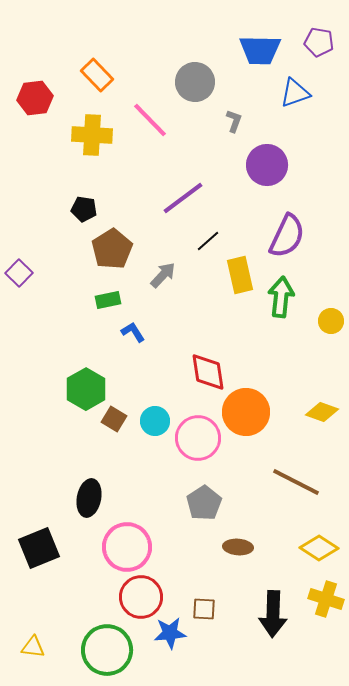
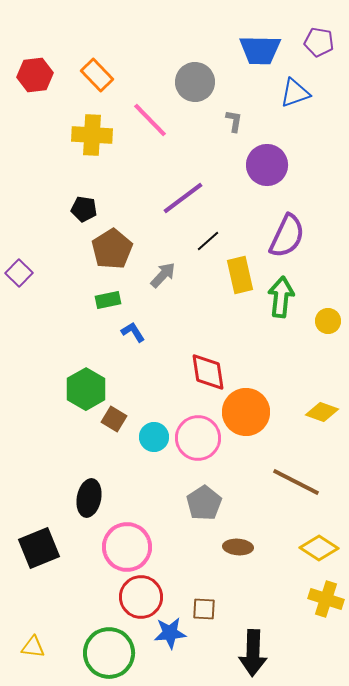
red hexagon at (35, 98): moved 23 px up
gray L-shape at (234, 121): rotated 10 degrees counterclockwise
yellow circle at (331, 321): moved 3 px left
cyan circle at (155, 421): moved 1 px left, 16 px down
black arrow at (273, 614): moved 20 px left, 39 px down
green circle at (107, 650): moved 2 px right, 3 px down
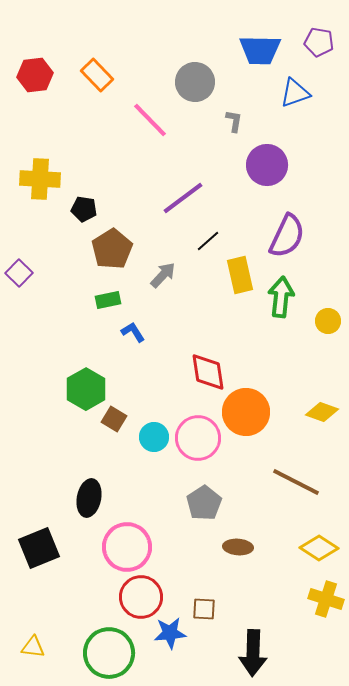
yellow cross at (92, 135): moved 52 px left, 44 px down
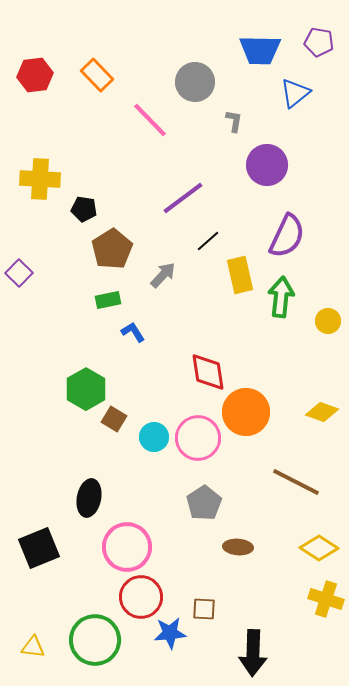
blue triangle at (295, 93): rotated 20 degrees counterclockwise
green circle at (109, 653): moved 14 px left, 13 px up
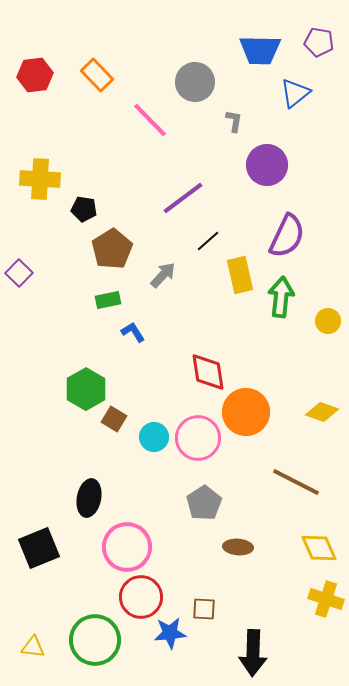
yellow diamond at (319, 548): rotated 33 degrees clockwise
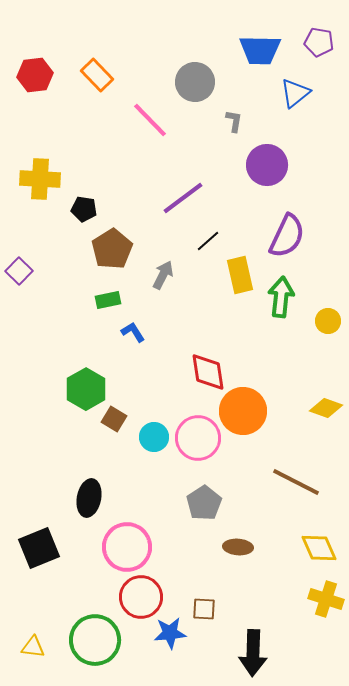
purple square at (19, 273): moved 2 px up
gray arrow at (163, 275): rotated 16 degrees counterclockwise
orange circle at (246, 412): moved 3 px left, 1 px up
yellow diamond at (322, 412): moved 4 px right, 4 px up
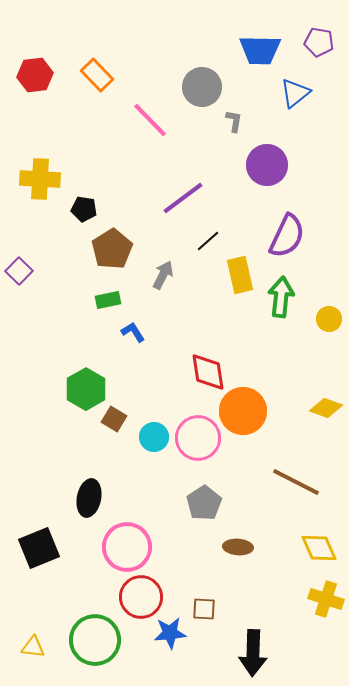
gray circle at (195, 82): moved 7 px right, 5 px down
yellow circle at (328, 321): moved 1 px right, 2 px up
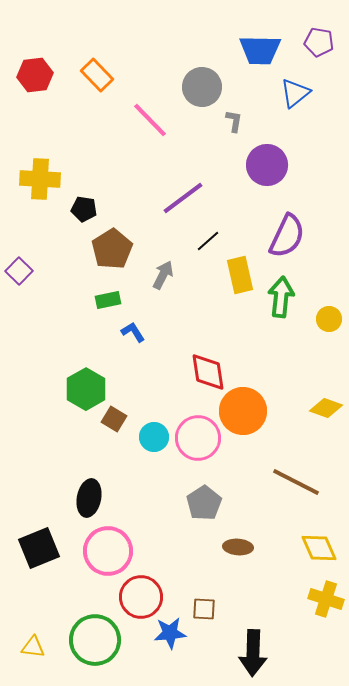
pink circle at (127, 547): moved 19 px left, 4 px down
